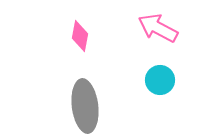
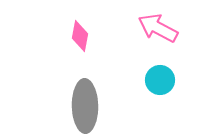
gray ellipse: rotated 6 degrees clockwise
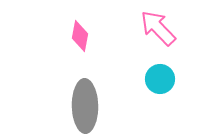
pink arrow: rotated 18 degrees clockwise
cyan circle: moved 1 px up
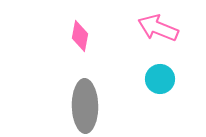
pink arrow: rotated 24 degrees counterclockwise
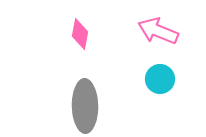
pink arrow: moved 3 px down
pink diamond: moved 2 px up
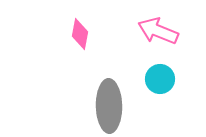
gray ellipse: moved 24 px right
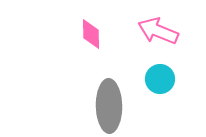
pink diamond: moved 11 px right; rotated 12 degrees counterclockwise
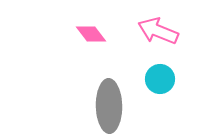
pink diamond: rotated 36 degrees counterclockwise
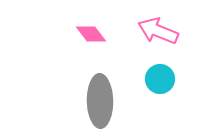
gray ellipse: moved 9 px left, 5 px up
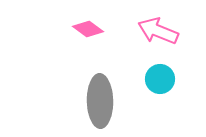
pink diamond: moved 3 px left, 5 px up; rotated 16 degrees counterclockwise
